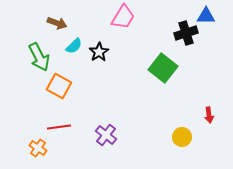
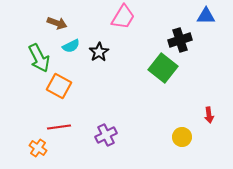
black cross: moved 6 px left, 7 px down
cyan semicircle: moved 3 px left; rotated 18 degrees clockwise
green arrow: moved 1 px down
purple cross: rotated 25 degrees clockwise
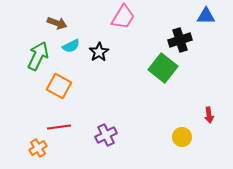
green arrow: moved 1 px left, 2 px up; rotated 128 degrees counterclockwise
orange cross: rotated 24 degrees clockwise
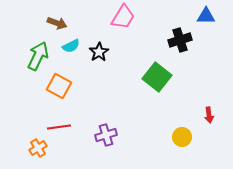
green square: moved 6 px left, 9 px down
purple cross: rotated 10 degrees clockwise
